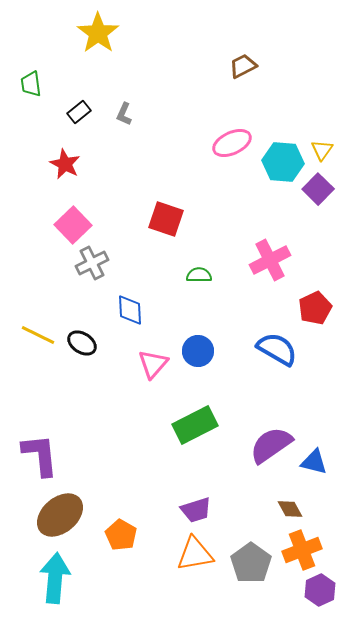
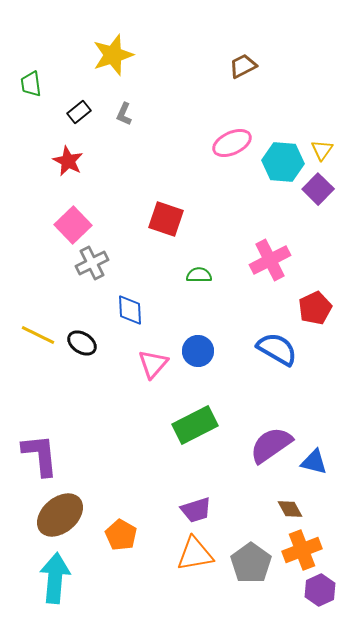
yellow star: moved 15 px right, 22 px down; rotated 18 degrees clockwise
red star: moved 3 px right, 3 px up
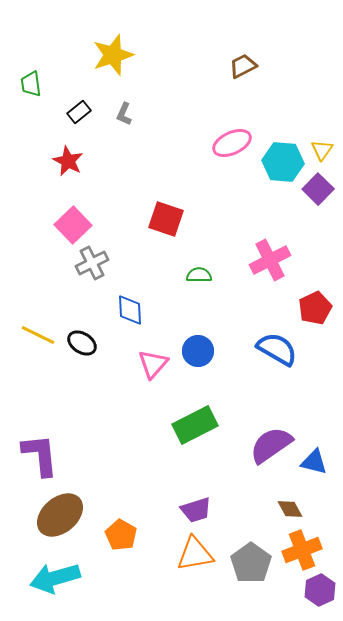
cyan arrow: rotated 111 degrees counterclockwise
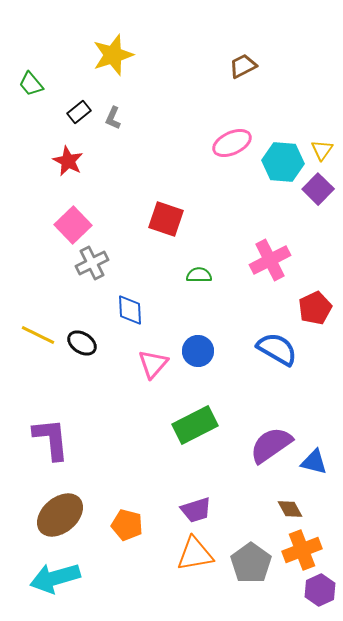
green trapezoid: rotated 32 degrees counterclockwise
gray L-shape: moved 11 px left, 4 px down
purple L-shape: moved 11 px right, 16 px up
orange pentagon: moved 6 px right, 10 px up; rotated 16 degrees counterclockwise
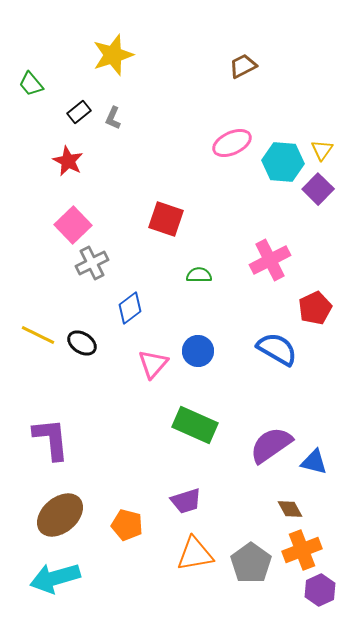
blue diamond: moved 2 px up; rotated 56 degrees clockwise
green rectangle: rotated 51 degrees clockwise
purple trapezoid: moved 10 px left, 9 px up
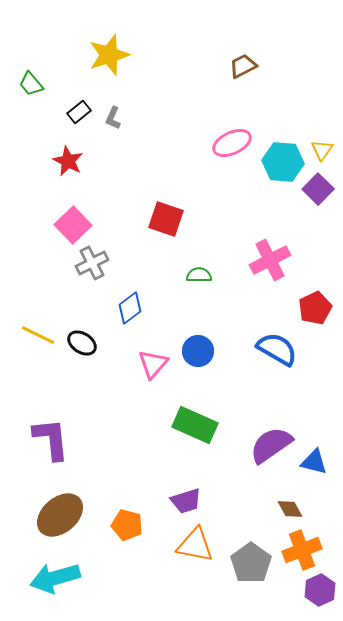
yellow star: moved 4 px left
orange triangle: moved 9 px up; rotated 21 degrees clockwise
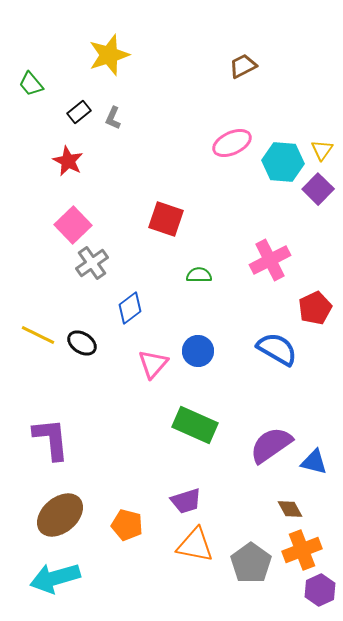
gray cross: rotated 8 degrees counterclockwise
